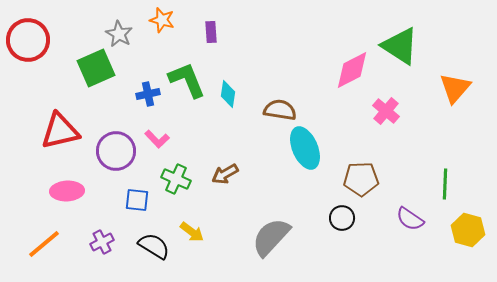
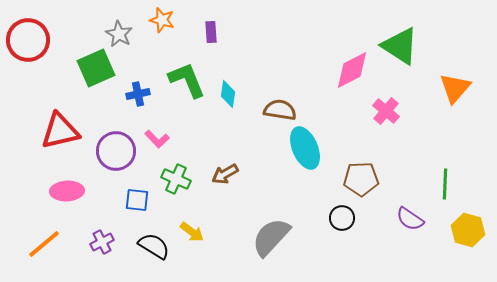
blue cross: moved 10 px left
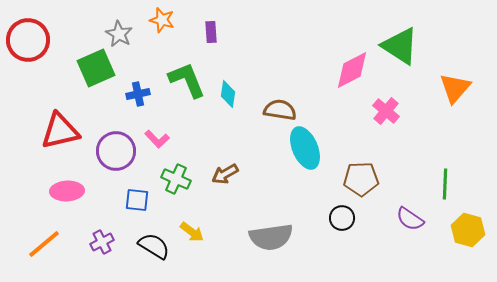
gray semicircle: rotated 141 degrees counterclockwise
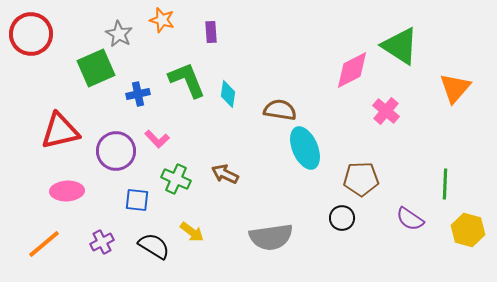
red circle: moved 3 px right, 6 px up
brown arrow: rotated 56 degrees clockwise
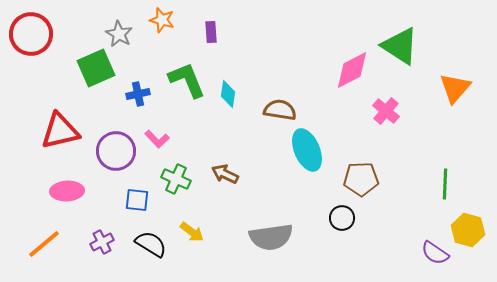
cyan ellipse: moved 2 px right, 2 px down
purple semicircle: moved 25 px right, 34 px down
black semicircle: moved 3 px left, 2 px up
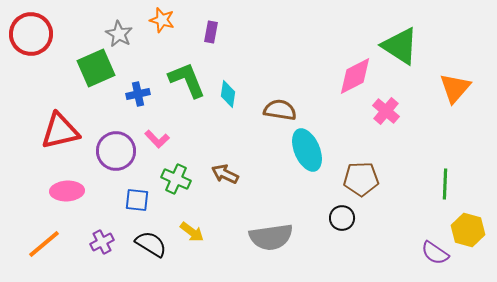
purple rectangle: rotated 15 degrees clockwise
pink diamond: moved 3 px right, 6 px down
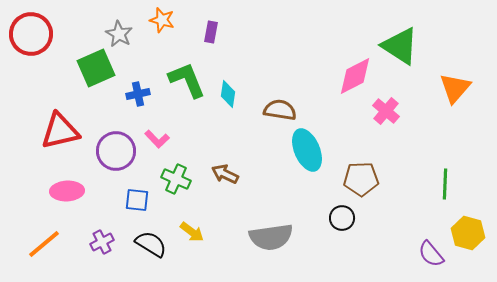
yellow hexagon: moved 3 px down
purple semicircle: moved 4 px left, 1 px down; rotated 16 degrees clockwise
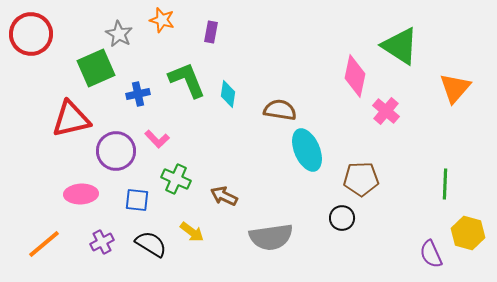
pink diamond: rotated 51 degrees counterclockwise
red triangle: moved 11 px right, 12 px up
brown arrow: moved 1 px left, 22 px down
pink ellipse: moved 14 px right, 3 px down
purple semicircle: rotated 16 degrees clockwise
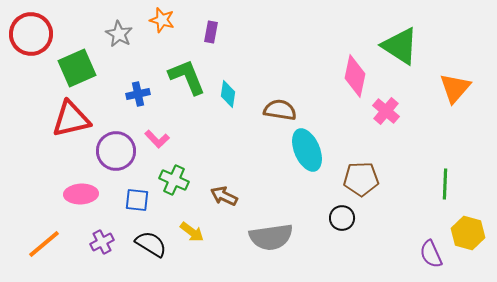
green square: moved 19 px left
green L-shape: moved 3 px up
green cross: moved 2 px left, 1 px down
